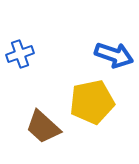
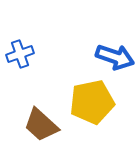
blue arrow: moved 1 px right, 2 px down
brown trapezoid: moved 2 px left, 2 px up
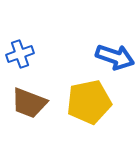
yellow pentagon: moved 3 px left
brown trapezoid: moved 12 px left, 22 px up; rotated 21 degrees counterclockwise
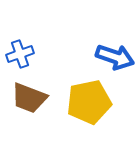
brown trapezoid: moved 5 px up
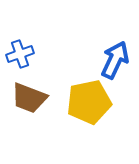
blue arrow: moved 3 px down; rotated 84 degrees counterclockwise
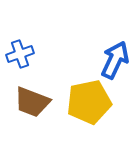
brown trapezoid: moved 3 px right, 4 px down
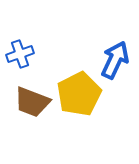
yellow pentagon: moved 10 px left, 8 px up; rotated 15 degrees counterclockwise
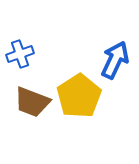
yellow pentagon: moved 2 px down; rotated 6 degrees counterclockwise
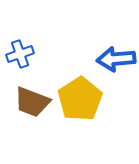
blue arrow: moved 1 px right, 1 px up; rotated 120 degrees counterclockwise
yellow pentagon: moved 1 px right, 3 px down
